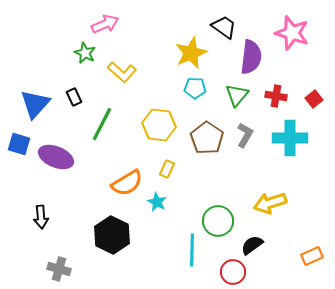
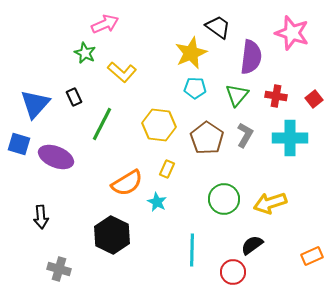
black trapezoid: moved 6 px left
green circle: moved 6 px right, 22 px up
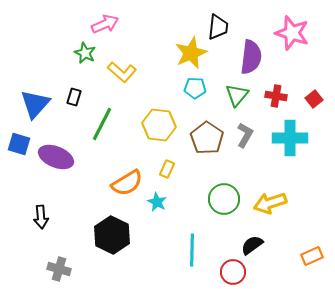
black trapezoid: rotated 60 degrees clockwise
black rectangle: rotated 42 degrees clockwise
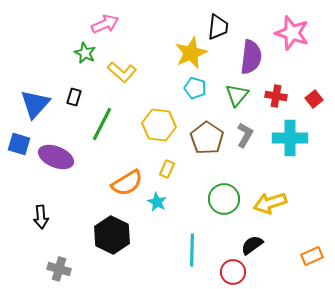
cyan pentagon: rotated 15 degrees clockwise
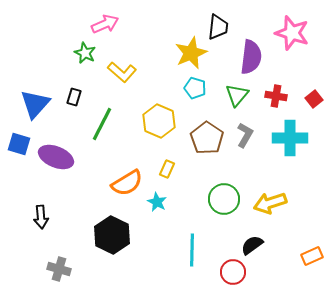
yellow hexagon: moved 4 px up; rotated 16 degrees clockwise
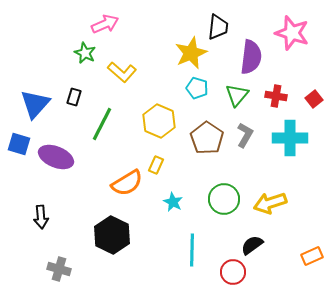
cyan pentagon: moved 2 px right
yellow rectangle: moved 11 px left, 4 px up
cyan star: moved 16 px right
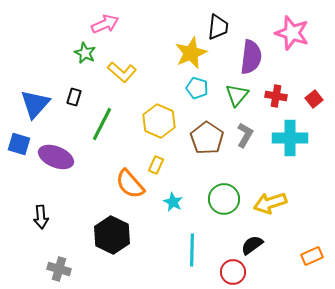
orange semicircle: moved 3 px right, 1 px down; rotated 80 degrees clockwise
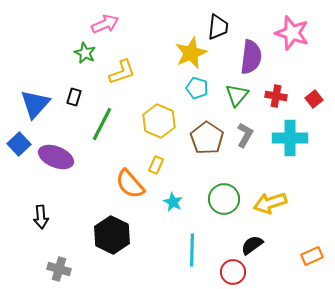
yellow L-shape: rotated 60 degrees counterclockwise
blue square: rotated 30 degrees clockwise
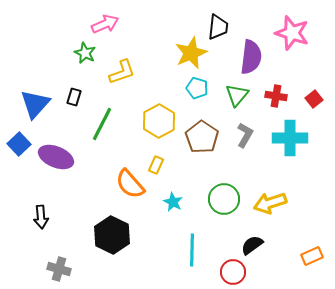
yellow hexagon: rotated 8 degrees clockwise
brown pentagon: moved 5 px left, 1 px up
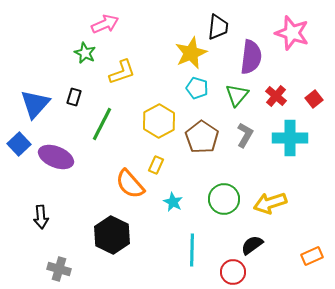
red cross: rotated 30 degrees clockwise
